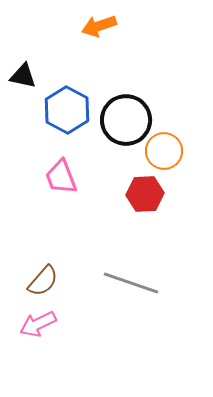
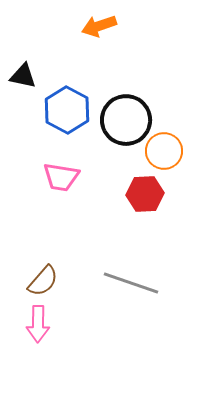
pink trapezoid: rotated 60 degrees counterclockwise
pink arrow: rotated 63 degrees counterclockwise
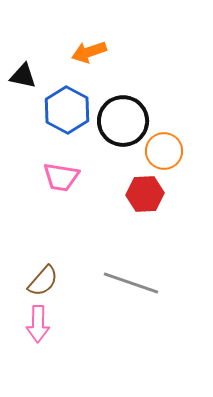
orange arrow: moved 10 px left, 26 px down
black circle: moved 3 px left, 1 px down
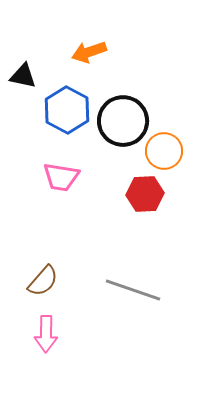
gray line: moved 2 px right, 7 px down
pink arrow: moved 8 px right, 10 px down
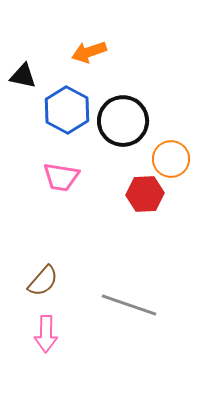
orange circle: moved 7 px right, 8 px down
gray line: moved 4 px left, 15 px down
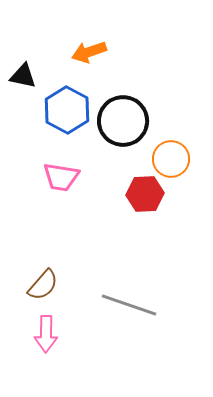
brown semicircle: moved 4 px down
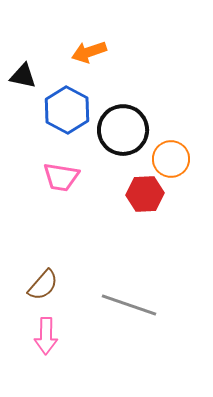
black circle: moved 9 px down
pink arrow: moved 2 px down
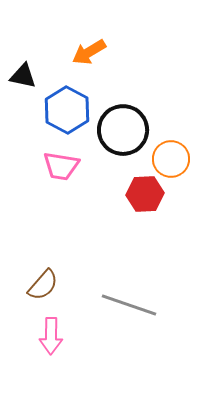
orange arrow: rotated 12 degrees counterclockwise
pink trapezoid: moved 11 px up
pink arrow: moved 5 px right
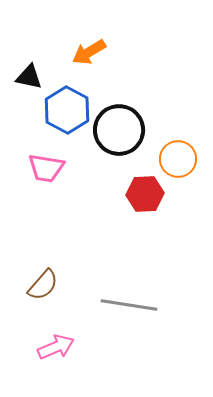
black triangle: moved 6 px right, 1 px down
black circle: moved 4 px left
orange circle: moved 7 px right
pink trapezoid: moved 15 px left, 2 px down
gray line: rotated 10 degrees counterclockwise
pink arrow: moved 5 px right, 11 px down; rotated 114 degrees counterclockwise
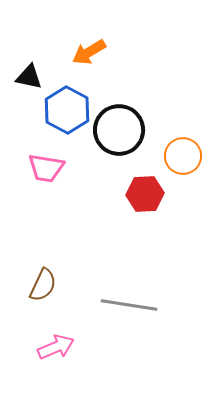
orange circle: moved 5 px right, 3 px up
brown semicircle: rotated 16 degrees counterclockwise
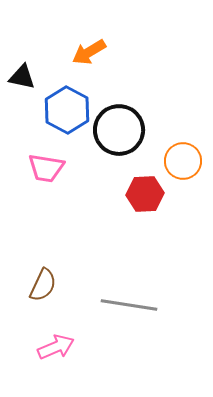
black triangle: moved 7 px left
orange circle: moved 5 px down
